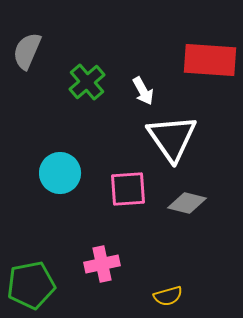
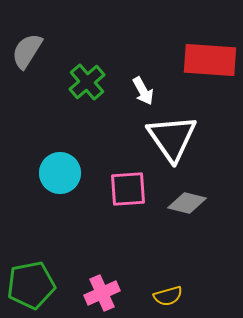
gray semicircle: rotated 9 degrees clockwise
pink cross: moved 29 px down; rotated 12 degrees counterclockwise
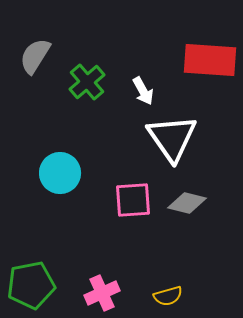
gray semicircle: moved 8 px right, 5 px down
pink square: moved 5 px right, 11 px down
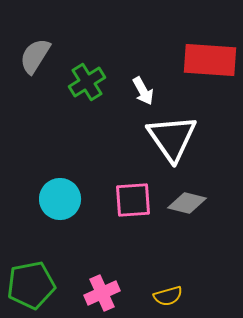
green cross: rotated 9 degrees clockwise
cyan circle: moved 26 px down
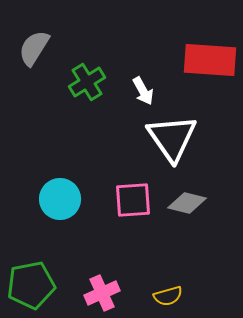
gray semicircle: moved 1 px left, 8 px up
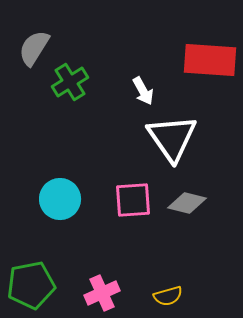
green cross: moved 17 px left
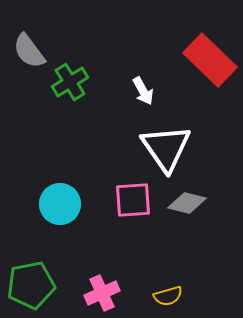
gray semicircle: moved 5 px left, 3 px down; rotated 69 degrees counterclockwise
red rectangle: rotated 40 degrees clockwise
white triangle: moved 6 px left, 10 px down
cyan circle: moved 5 px down
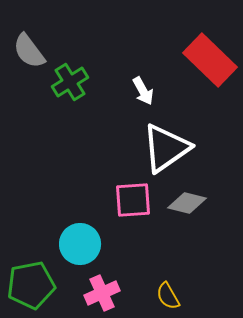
white triangle: rotated 30 degrees clockwise
cyan circle: moved 20 px right, 40 px down
yellow semicircle: rotated 76 degrees clockwise
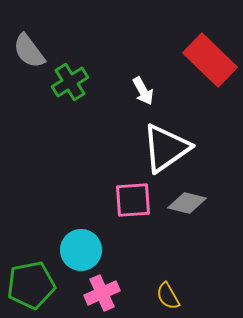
cyan circle: moved 1 px right, 6 px down
